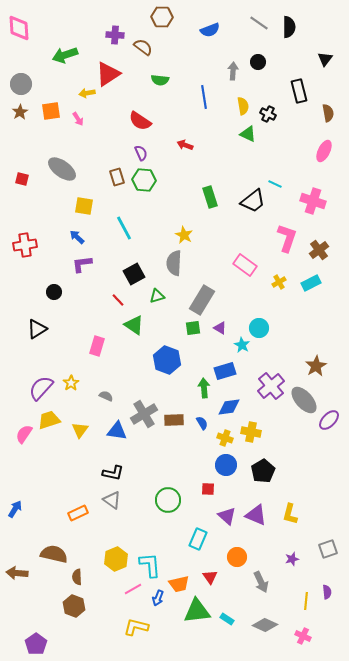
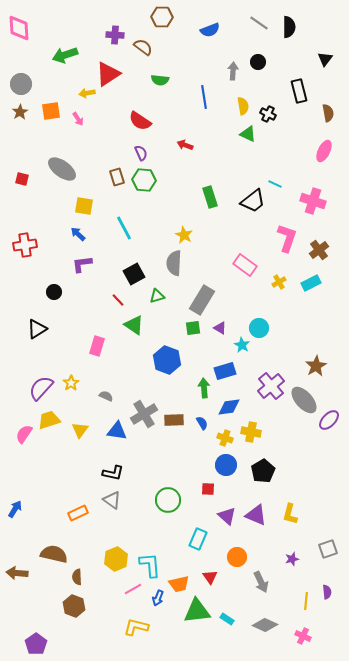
blue arrow at (77, 237): moved 1 px right, 3 px up
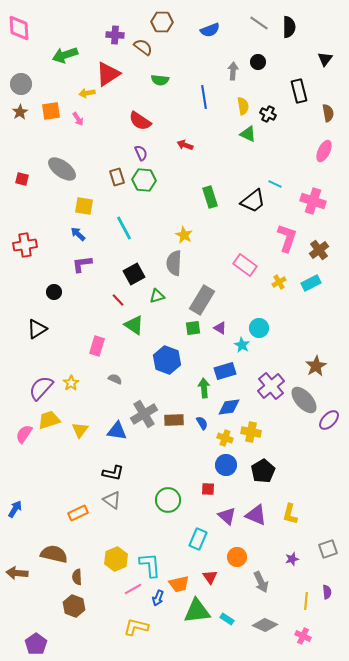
brown hexagon at (162, 17): moved 5 px down
gray semicircle at (106, 396): moved 9 px right, 17 px up
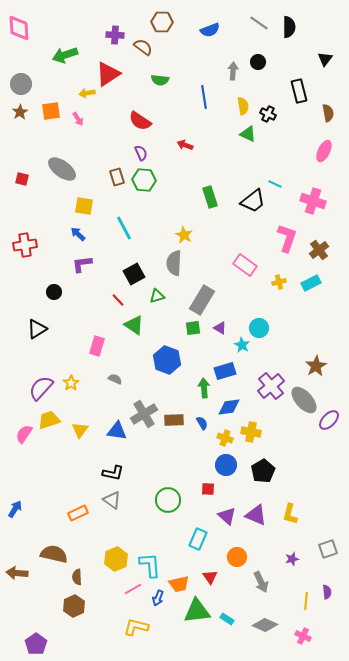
yellow cross at (279, 282): rotated 16 degrees clockwise
brown hexagon at (74, 606): rotated 15 degrees clockwise
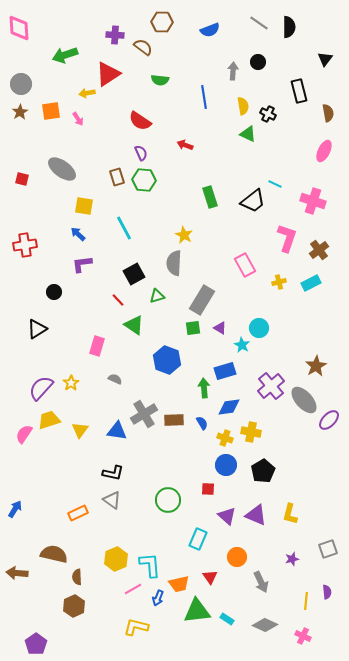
pink rectangle at (245, 265): rotated 25 degrees clockwise
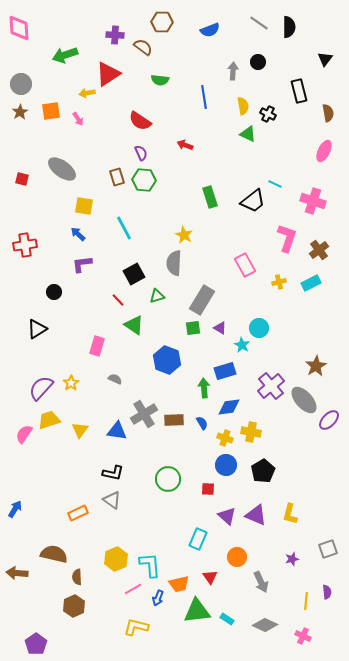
green circle at (168, 500): moved 21 px up
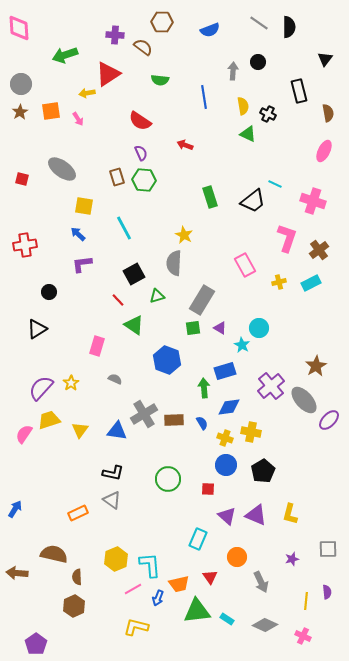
black circle at (54, 292): moved 5 px left
gray square at (328, 549): rotated 18 degrees clockwise
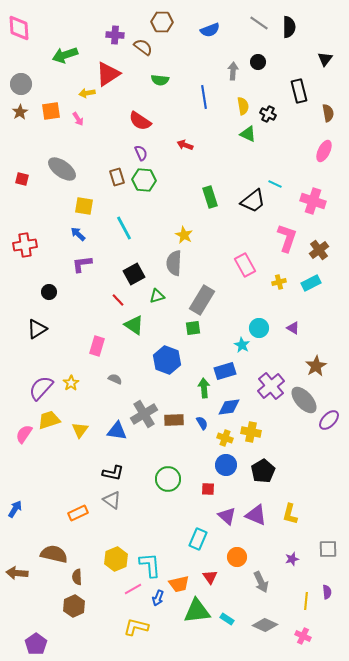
purple triangle at (220, 328): moved 73 px right
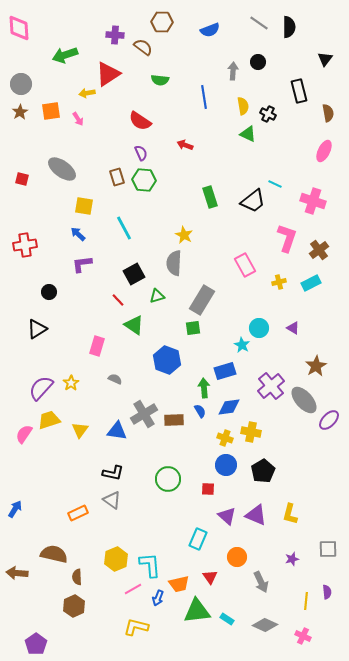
blue semicircle at (202, 423): moved 2 px left, 12 px up
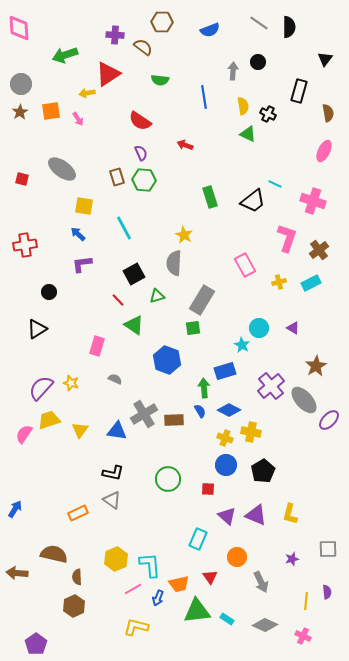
black rectangle at (299, 91): rotated 30 degrees clockwise
yellow star at (71, 383): rotated 21 degrees counterclockwise
blue diamond at (229, 407): moved 3 px down; rotated 35 degrees clockwise
